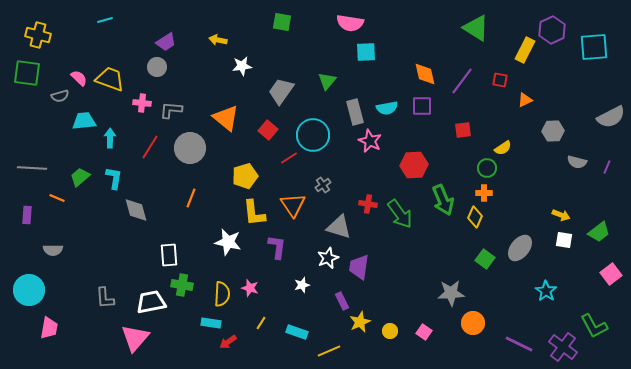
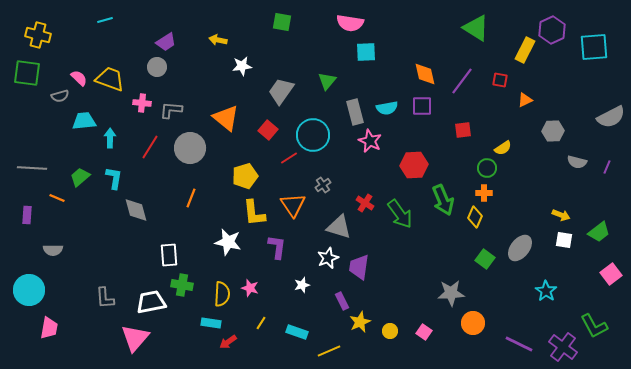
red cross at (368, 204): moved 3 px left, 1 px up; rotated 24 degrees clockwise
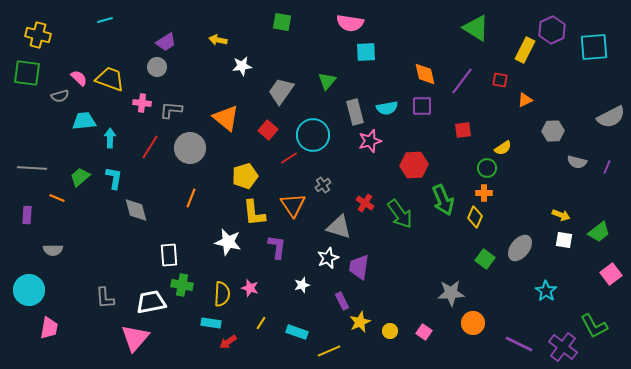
pink star at (370, 141): rotated 30 degrees clockwise
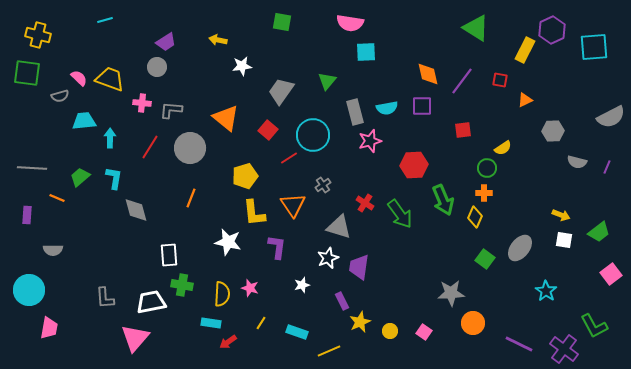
orange diamond at (425, 74): moved 3 px right
purple cross at (563, 347): moved 1 px right, 2 px down
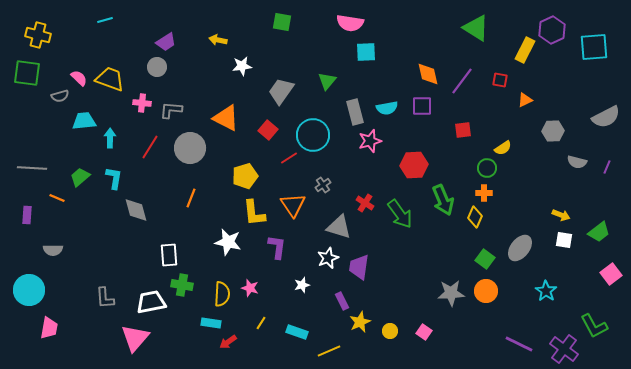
gray semicircle at (611, 117): moved 5 px left
orange triangle at (226, 118): rotated 12 degrees counterclockwise
orange circle at (473, 323): moved 13 px right, 32 px up
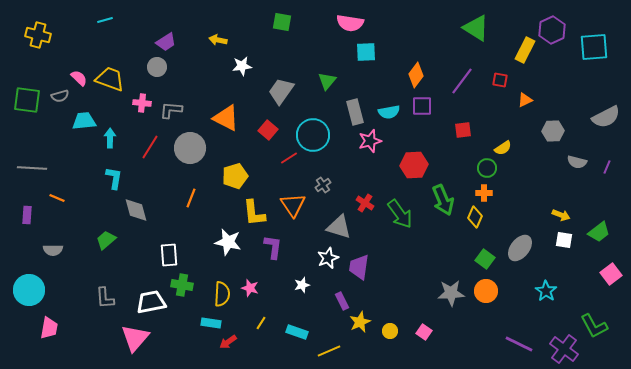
green square at (27, 73): moved 27 px down
orange diamond at (428, 74): moved 12 px left, 1 px down; rotated 50 degrees clockwise
cyan semicircle at (387, 108): moved 2 px right, 4 px down
yellow pentagon at (245, 176): moved 10 px left
green trapezoid at (80, 177): moved 26 px right, 63 px down
purple L-shape at (277, 247): moved 4 px left
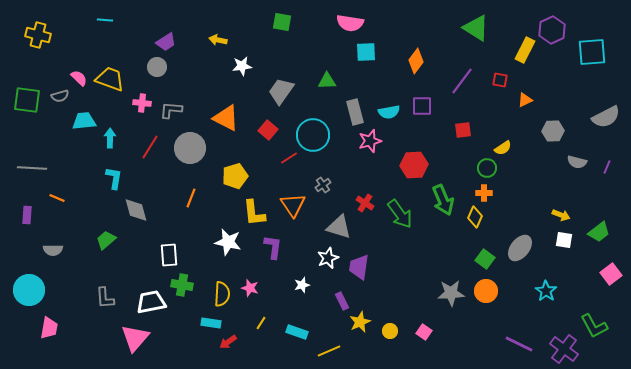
cyan line at (105, 20): rotated 21 degrees clockwise
cyan square at (594, 47): moved 2 px left, 5 px down
orange diamond at (416, 75): moved 14 px up
green triangle at (327, 81): rotated 48 degrees clockwise
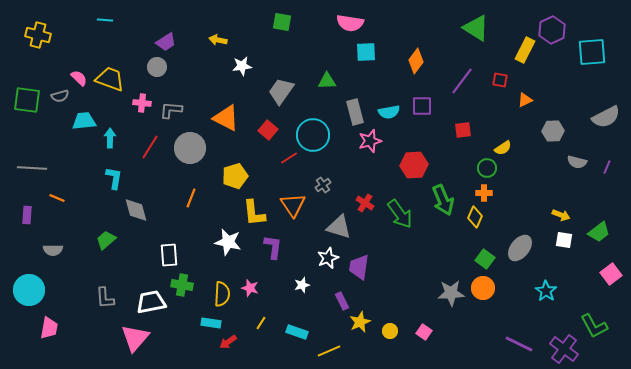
orange circle at (486, 291): moved 3 px left, 3 px up
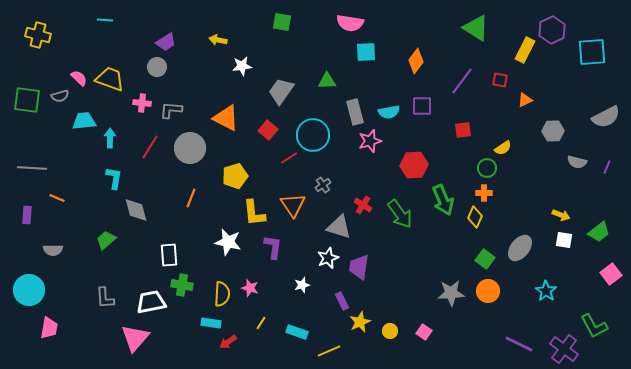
red cross at (365, 203): moved 2 px left, 2 px down
orange circle at (483, 288): moved 5 px right, 3 px down
